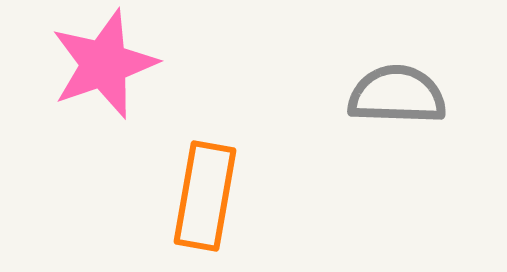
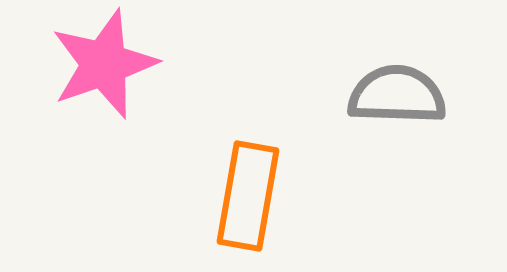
orange rectangle: moved 43 px right
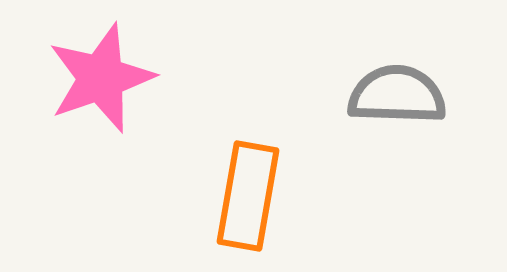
pink star: moved 3 px left, 14 px down
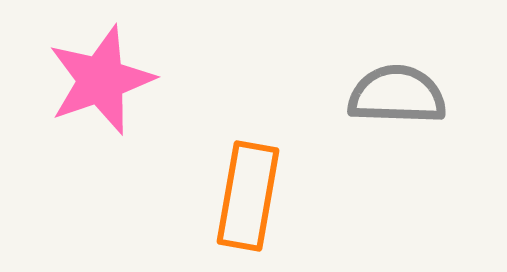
pink star: moved 2 px down
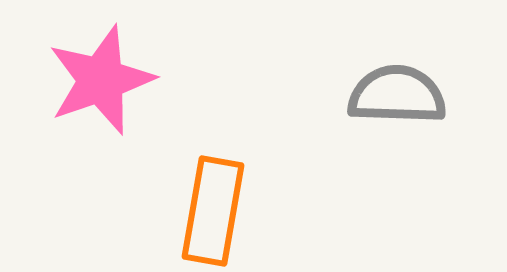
orange rectangle: moved 35 px left, 15 px down
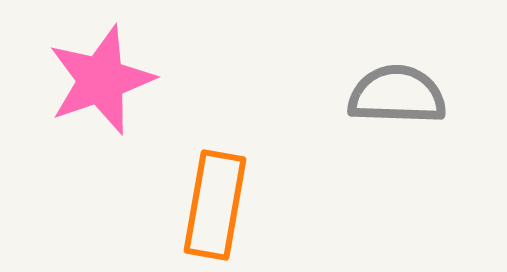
orange rectangle: moved 2 px right, 6 px up
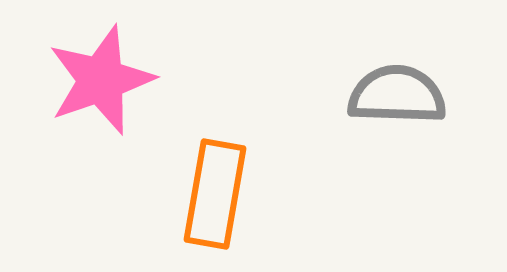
orange rectangle: moved 11 px up
